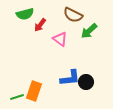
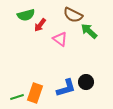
green semicircle: moved 1 px right, 1 px down
green arrow: rotated 84 degrees clockwise
blue L-shape: moved 4 px left, 10 px down; rotated 10 degrees counterclockwise
orange rectangle: moved 1 px right, 2 px down
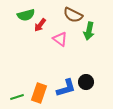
green arrow: rotated 120 degrees counterclockwise
orange rectangle: moved 4 px right
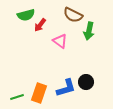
pink triangle: moved 2 px down
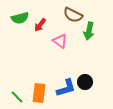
green semicircle: moved 6 px left, 3 px down
black circle: moved 1 px left
orange rectangle: rotated 12 degrees counterclockwise
green line: rotated 64 degrees clockwise
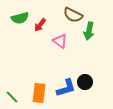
green line: moved 5 px left
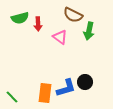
red arrow: moved 2 px left, 1 px up; rotated 40 degrees counterclockwise
pink triangle: moved 4 px up
orange rectangle: moved 6 px right
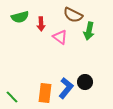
green semicircle: moved 1 px up
red arrow: moved 3 px right
blue L-shape: rotated 35 degrees counterclockwise
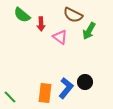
green semicircle: moved 2 px right, 2 px up; rotated 54 degrees clockwise
green arrow: rotated 18 degrees clockwise
green line: moved 2 px left
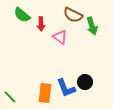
green arrow: moved 3 px right, 5 px up; rotated 48 degrees counterclockwise
blue L-shape: rotated 120 degrees clockwise
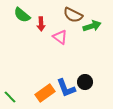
green arrow: rotated 90 degrees counterclockwise
orange rectangle: rotated 48 degrees clockwise
